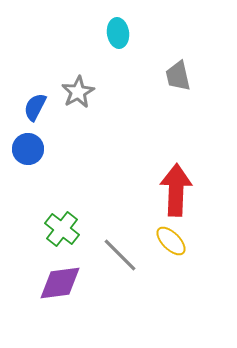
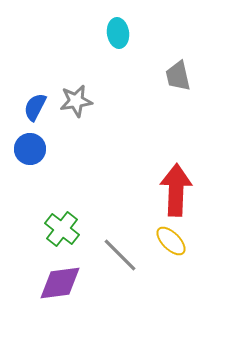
gray star: moved 2 px left, 9 px down; rotated 20 degrees clockwise
blue circle: moved 2 px right
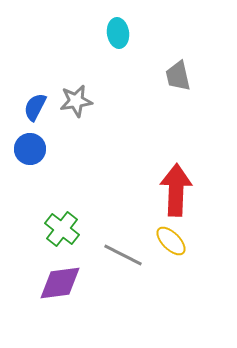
gray line: moved 3 px right; rotated 18 degrees counterclockwise
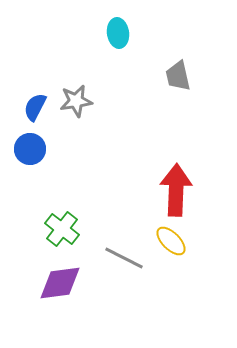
gray line: moved 1 px right, 3 px down
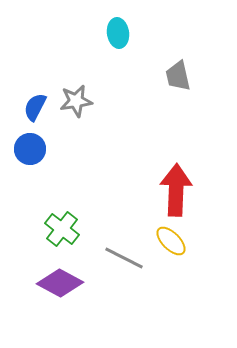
purple diamond: rotated 36 degrees clockwise
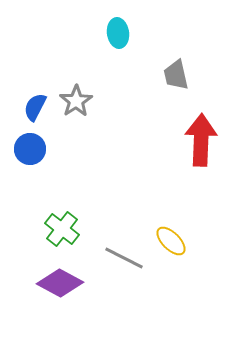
gray trapezoid: moved 2 px left, 1 px up
gray star: rotated 24 degrees counterclockwise
red arrow: moved 25 px right, 50 px up
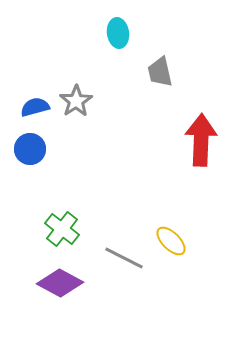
gray trapezoid: moved 16 px left, 3 px up
blue semicircle: rotated 48 degrees clockwise
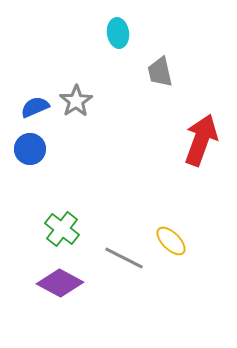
blue semicircle: rotated 8 degrees counterclockwise
red arrow: rotated 18 degrees clockwise
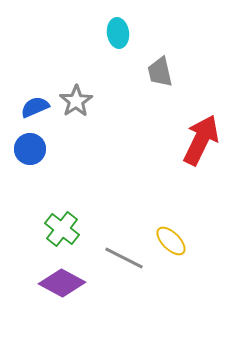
red arrow: rotated 6 degrees clockwise
purple diamond: moved 2 px right
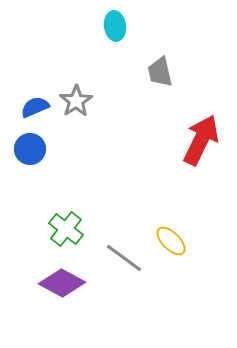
cyan ellipse: moved 3 px left, 7 px up
green cross: moved 4 px right
gray line: rotated 9 degrees clockwise
